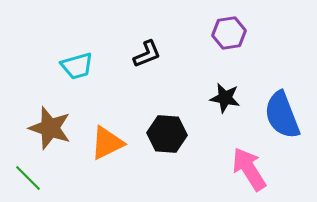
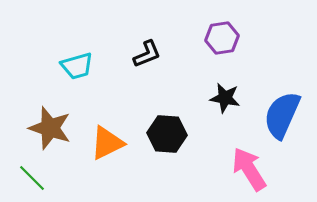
purple hexagon: moved 7 px left, 5 px down
blue semicircle: rotated 45 degrees clockwise
green line: moved 4 px right
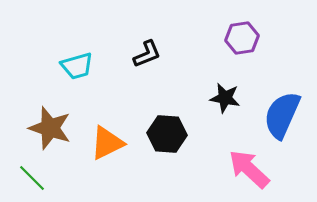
purple hexagon: moved 20 px right
pink arrow: rotated 15 degrees counterclockwise
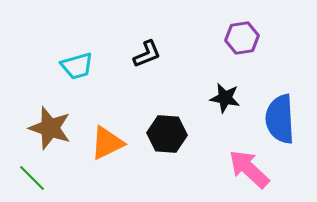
blue semicircle: moved 2 px left, 4 px down; rotated 27 degrees counterclockwise
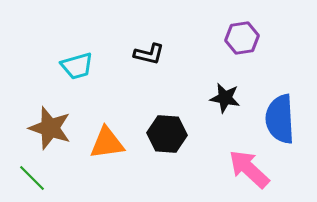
black L-shape: moved 2 px right; rotated 36 degrees clockwise
orange triangle: rotated 18 degrees clockwise
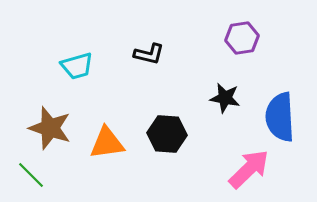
blue semicircle: moved 2 px up
pink arrow: rotated 93 degrees clockwise
green line: moved 1 px left, 3 px up
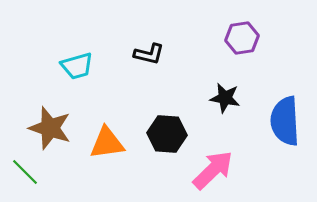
blue semicircle: moved 5 px right, 4 px down
pink arrow: moved 36 px left, 1 px down
green line: moved 6 px left, 3 px up
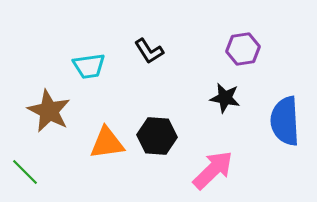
purple hexagon: moved 1 px right, 11 px down
black L-shape: moved 3 px up; rotated 44 degrees clockwise
cyan trapezoid: moved 12 px right; rotated 8 degrees clockwise
brown star: moved 1 px left, 17 px up; rotated 9 degrees clockwise
black hexagon: moved 10 px left, 2 px down
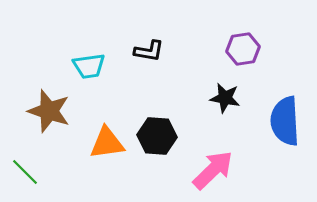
black L-shape: rotated 48 degrees counterclockwise
brown star: rotated 9 degrees counterclockwise
